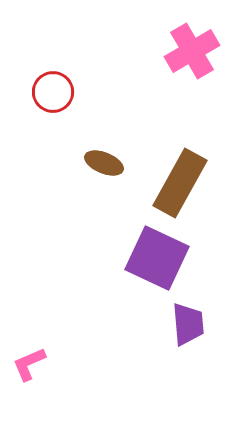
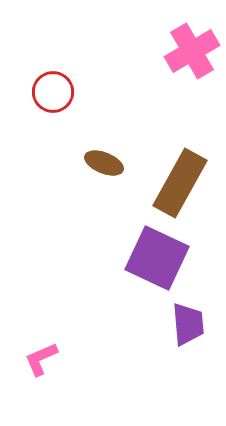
pink L-shape: moved 12 px right, 5 px up
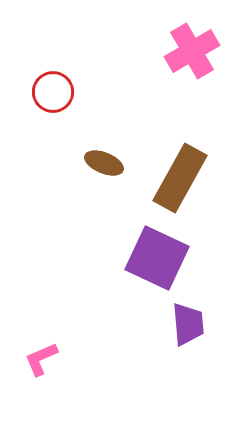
brown rectangle: moved 5 px up
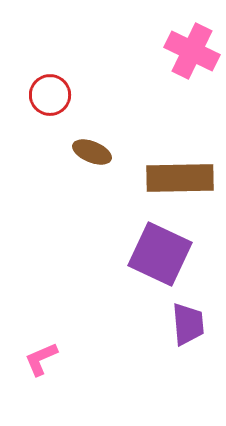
pink cross: rotated 34 degrees counterclockwise
red circle: moved 3 px left, 3 px down
brown ellipse: moved 12 px left, 11 px up
brown rectangle: rotated 60 degrees clockwise
purple square: moved 3 px right, 4 px up
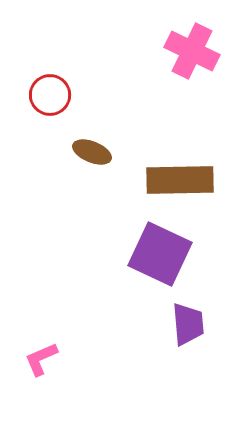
brown rectangle: moved 2 px down
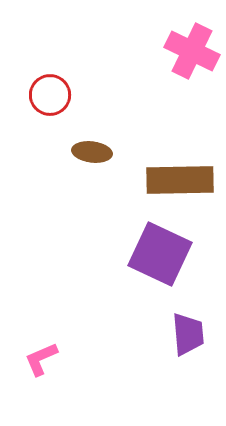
brown ellipse: rotated 15 degrees counterclockwise
purple trapezoid: moved 10 px down
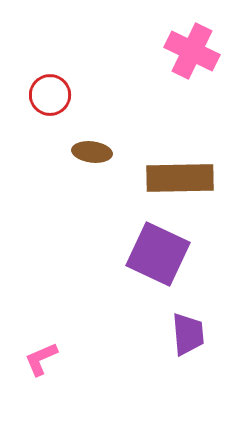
brown rectangle: moved 2 px up
purple square: moved 2 px left
